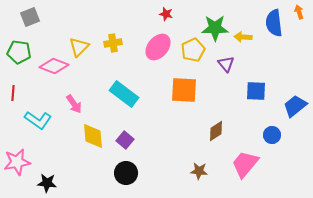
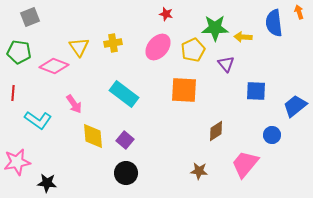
yellow triangle: rotated 20 degrees counterclockwise
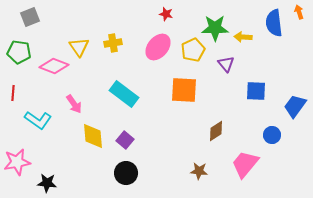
blue trapezoid: rotated 15 degrees counterclockwise
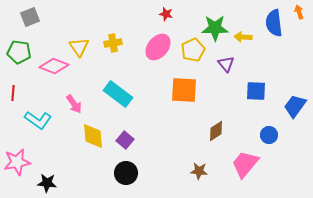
cyan rectangle: moved 6 px left
blue circle: moved 3 px left
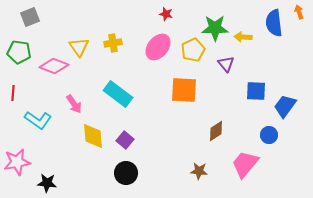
blue trapezoid: moved 10 px left
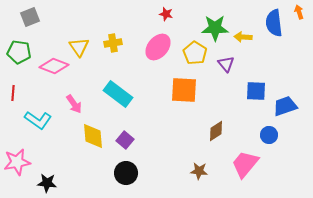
yellow pentagon: moved 2 px right, 3 px down; rotated 15 degrees counterclockwise
blue trapezoid: rotated 35 degrees clockwise
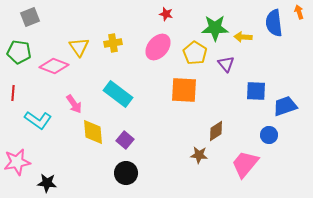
yellow diamond: moved 4 px up
brown star: moved 16 px up
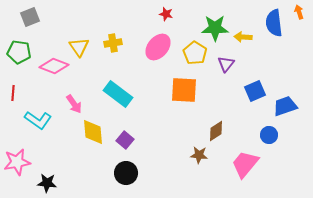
purple triangle: rotated 18 degrees clockwise
blue square: moved 1 px left; rotated 25 degrees counterclockwise
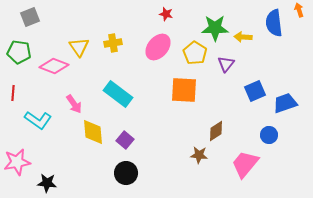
orange arrow: moved 2 px up
blue trapezoid: moved 3 px up
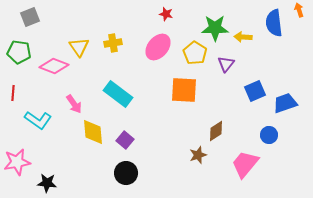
brown star: moved 1 px left; rotated 24 degrees counterclockwise
